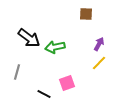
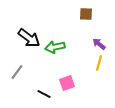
purple arrow: rotated 80 degrees counterclockwise
yellow line: rotated 28 degrees counterclockwise
gray line: rotated 21 degrees clockwise
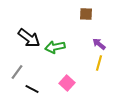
pink square: rotated 28 degrees counterclockwise
black line: moved 12 px left, 5 px up
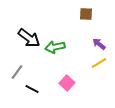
yellow line: rotated 42 degrees clockwise
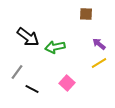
black arrow: moved 1 px left, 1 px up
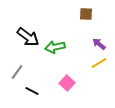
black line: moved 2 px down
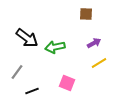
black arrow: moved 1 px left, 1 px down
purple arrow: moved 5 px left, 1 px up; rotated 112 degrees clockwise
pink square: rotated 21 degrees counterclockwise
black line: rotated 48 degrees counterclockwise
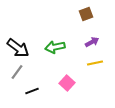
brown square: rotated 24 degrees counterclockwise
black arrow: moved 9 px left, 10 px down
purple arrow: moved 2 px left, 1 px up
yellow line: moved 4 px left; rotated 21 degrees clockwise
pink square: rotated 21 degrees clockwise
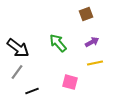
green arrow: moved 3 px right, 4 px up; rotated 60 degrees clockwise
pink square: moved 3 px right, 1 px up; rotated 28 degrees counterclockwise
